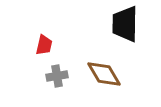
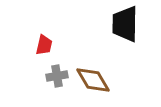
brown diamond: moved 11 px left, 6 px down
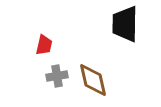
brown diamond: rotated 18 degrees clockwise
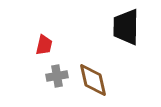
black trapezoid: moved 1 px right, 3 px down
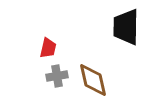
red trapezoid: moved 4 px right, 3 px down
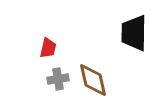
black trapezoid: moved 8 px right, 6 px down
gray cross: moved 1 px right, 3 px down
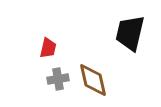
black trapezoid: moved 4 px left; rotated 12 degrees clockwise
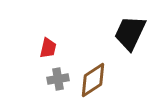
black trapezoid: rotated 12 degrees clockwise
brown diamond: rotated 69 degrees clockwise
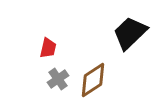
black trapezoid: rotated 21 degrees clockwise
gray cross: rotated 25 degrees counterclockwise
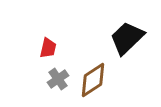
black trapezoid: moved 3 px left, 5 px down
